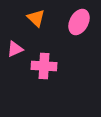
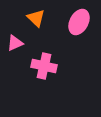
pink triangle: moved 6 px up
pink cross: rotated 10 degrees clockwise
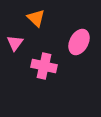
pink ellipse: moved 20 px down
pink triangle: rotated 30 degrees counterclockwise
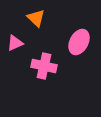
pink triangle: rotated 30 degrees clockwise
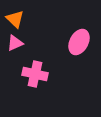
orange triangle: moved 21 px left, 1 px down
pink cross: moved 9 px left, 8 px down
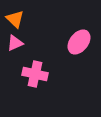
pink ellipse: rotated 10 degrees clockwise
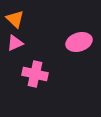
pink ellipse: rotated 35 degrees clockwise
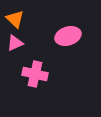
pink ellipse: moved 11 px left, 6 px up
